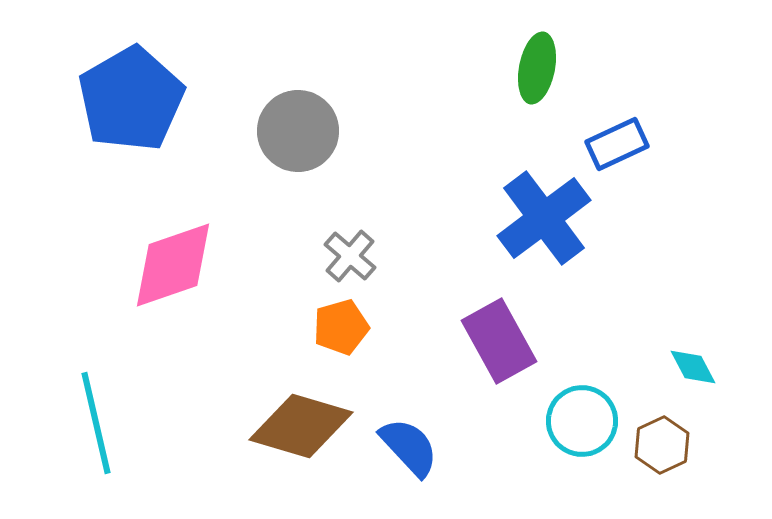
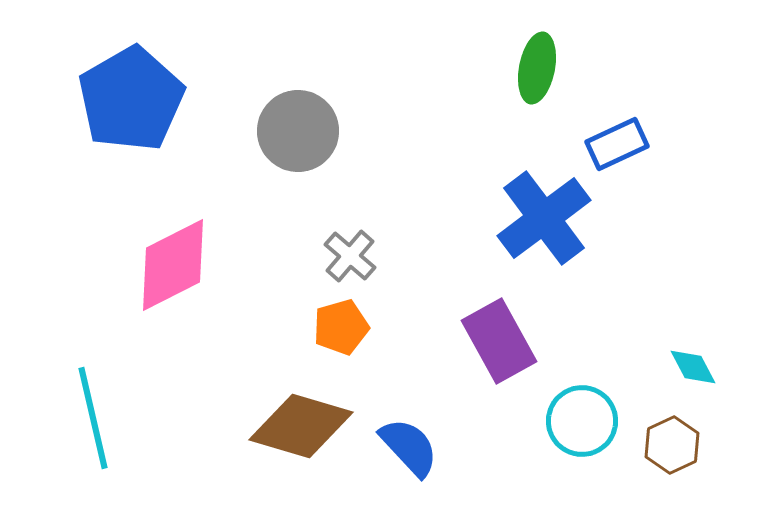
pink diamond: rotated 8 degrees counterclockwise
cyan line: moved 3 px left, 5 px up
brown hexagon: moved 10 px right
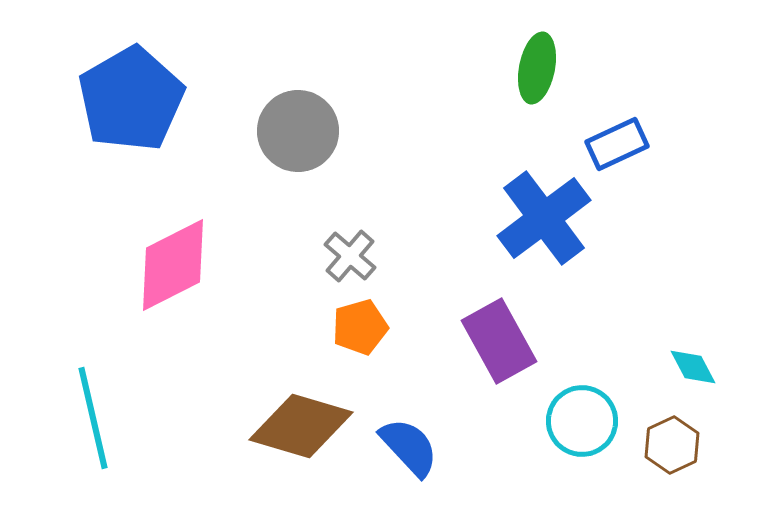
orange pentagon: moved 19 px right
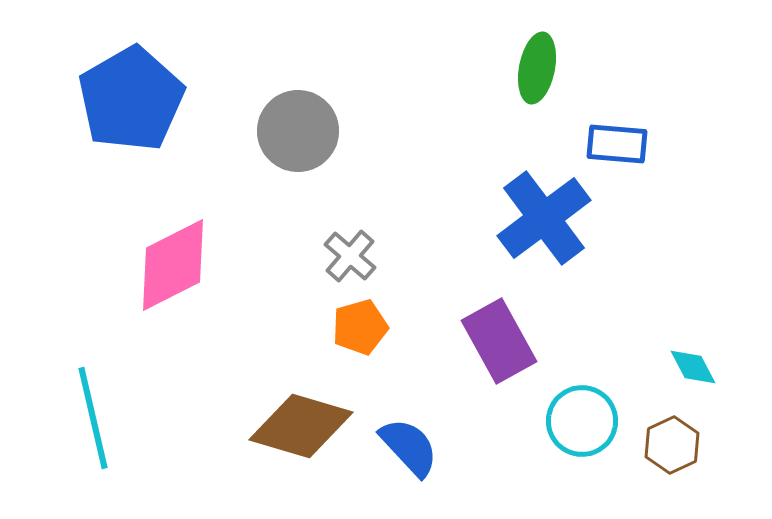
blue rectangle: rotated 30 degrees clockwise
